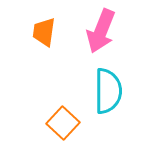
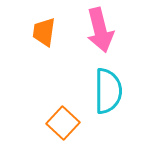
pink arrow: moved 1 px left, 1 px up; rotated 36 degrees counterclockwise
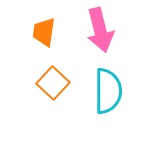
orange square: moved 10 px left, 40 px up
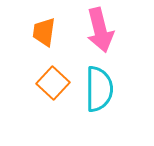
cyan semicircle: moved 9 px left, 2 px up
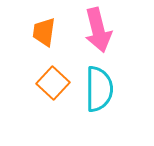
pink arrow: moved 2 px left
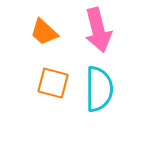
orange trapezoid: rotated 56 degrees counterclockwise
orange square: rotated 28 degrees counterclockwise
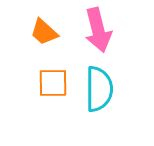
orange square: rotated 16 degrees counterclockwise
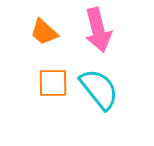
cyan semicircle: rotated 39 degrees counterclockwise
